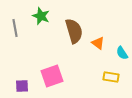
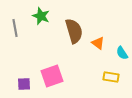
purple square: moved 2 px right, 2 px up
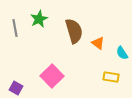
green star: moved 2 px left, 3 px down; rotated 24 degrees clockwise
pink square: rotated 25 degrees counterclockwise
purple square: moved 8 px left, 4 px down; rotated 32 degrees clockwise
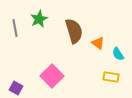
cyan semicircle: moved 4 px left, 1 px down
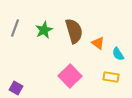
green star: moved 5 px right, 11 px down
gray line: rotated 30 degrees clockwise
pink square: moved 18 px right
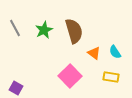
gray line: rotated 48 degrees counterclockwise
orange triangle: moved 4 px left, 10 px down
cyan semicircle: moved 3 px left, 2 px up
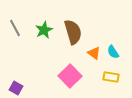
brown semicircle: moved 1 px left, 1 px down
cyan semicircle: moved 2 px left
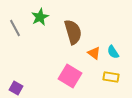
green star: moved 4 px left, 13 px up
pink square: rotated 15 degrees counterclockwise
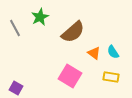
brown semicircle: rotated 65 degrees clockwise
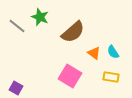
green star: rotated 24 degrees counterclockwise
gray line: moved 2 px right, 2 px up; rotated 24 degrees counterclockwise
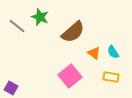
pink square: rotated 20 degrees clockwise
purple square: moved 5 px left
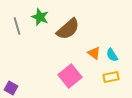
gray line: rotated 36 degrees clockwise
brown semicircle: moved 5 px left, 3 px up
cyan semicircle: moved 1 px left, 3 px down
yellow rectangle: rotated 21 degrees counterclockwise
